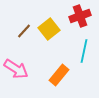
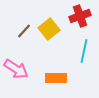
orange rectangle: moved 3 px left, 3 px down; rotated 50 degrees clockwise
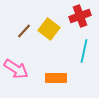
yellow square: rotated 15 degrees counterclockwise
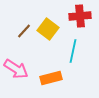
red cross: rotated 15 degrees clockwise
yellow square: moved 1 px left
cyan line: moved 11 px left
orange rectangle: moved 5 px left; rotated 15 degrees counterclockwise
